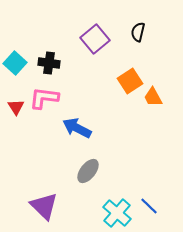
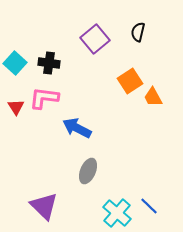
gray ellipse: rotated 15 degrees counterclockwise
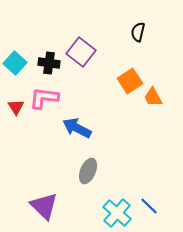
purple square: moved 14 px left, 13 px down; rotated 12 degrees counterclockwise
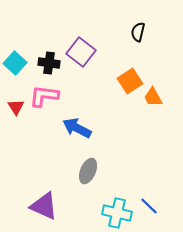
pink L-shape: moved 2 px up
purple triangle: rotated 20 degrees counterclockwise
cyan cross: rotated 28 degrees counterclockwise
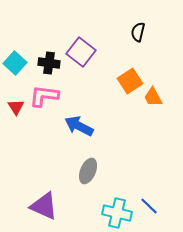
blue arrow: moved 2 px right, 2 px up
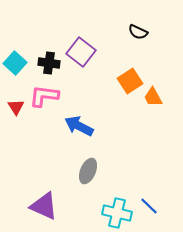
black semicircle: rotated 78 degrees counterclockwise
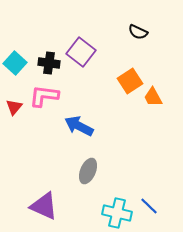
red triangle: moved 2 px left; rotated 12 degrees clockwise
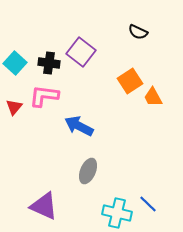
blue line: moved 1 px left, 2 px up
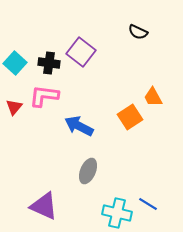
orange square: moved 36 px down
blue line: rotated 12 degrees counterclockwise
